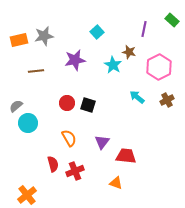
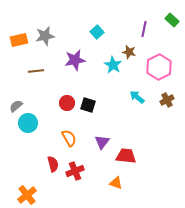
gray star: moved 1 px right
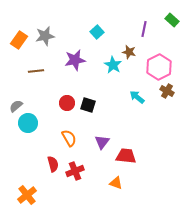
orange rectangle: rotated 42 degrees counterclockwise
brown cross: moved 9 px up; rotated 32 degrees counterclockwise
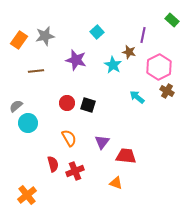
purple line: moved 1 px left, 6 px down
purple star: moved 1 px right; rotated 25 degrees clockwise
